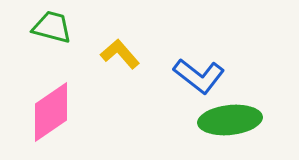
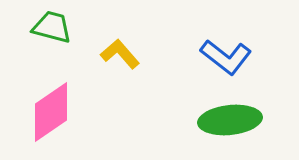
blue L-shape: moved 27 px right, 19 px up
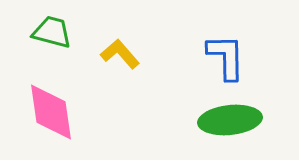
green trapezoid: moved 5 px down
blue L-shape: rotated 129 degrees counterclockwise
pink diamond: rotated 64 degrees counterclockwise
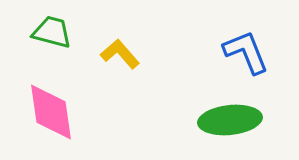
blue L-shape: moved 20 px right, 5 px up; rotated 21 degrees counterclockwise
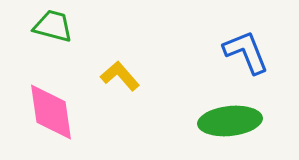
green trapezoid: moved 1 px right, 6 px up
yellow L-shape: moved 22 px down
green ellipse: moved 1 px down
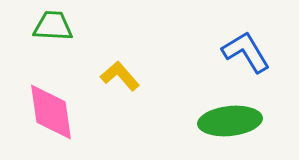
green trapezoid: rotated 12 degrees counterclockwise
blue L-shape: rotated 9 degrees counterclockwise
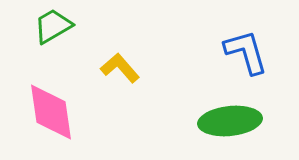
green trapezoid: rotated 33 degrees counterclockwise
blue L-shape: rotated 15 degrees clockwise
yellow L-shape: moved 8 px up
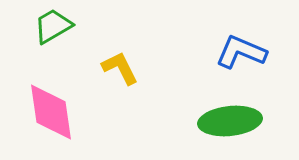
blue L-shape: moved 5 px left; rotated 51 degrees counterclockwise
yellow L-shape: rotated 15 degrees clockwise
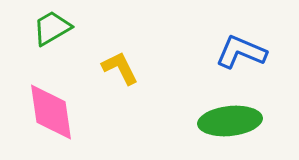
green trapezoid: moved 1 px left, 2 px down
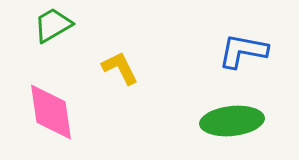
green trapezoid: moved 1 px right, 3 px up
blue L-shape: moved 2 px right, 1 px up; rotated 12 degrees counterclockwise
green ellipse: moved 2 px right
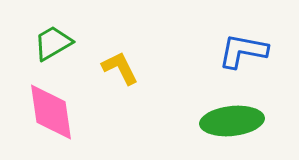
green trapezoid: moved 18 px down
